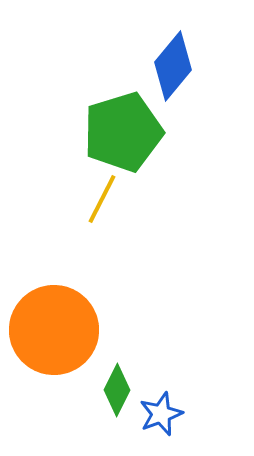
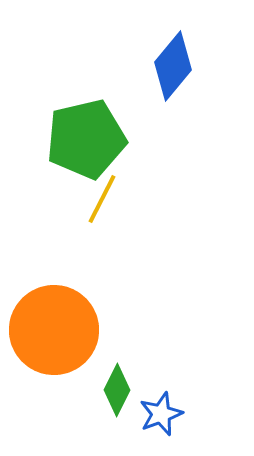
green pentagon: moved 37 px left, 7 px down; rotated 4 degrees clockwise
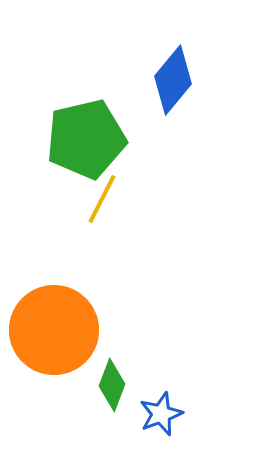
blue diamond: moved 14 px down
green diamond: moved 5 px left, 5 px up; rotated 6 degrees counterclockwise
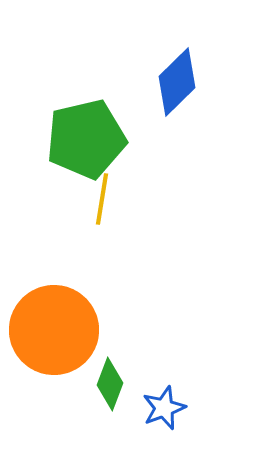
blue diamond: moved 4 px right, 2 px down; rotated 6 degrees clockwise
yellow line: rotated 18 degrees counterclockwise
green diamond: moved 2 px left, 1 px up
blue star: moved 3 px right, 6 px up
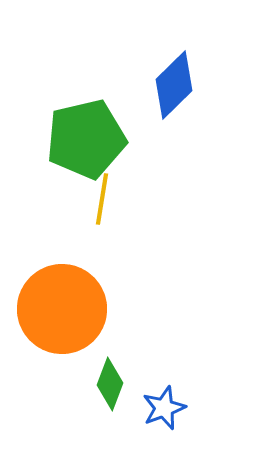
blue diamond: moved 3 px left, 3 px down
orange circle: moved 8 px right, 21 px up
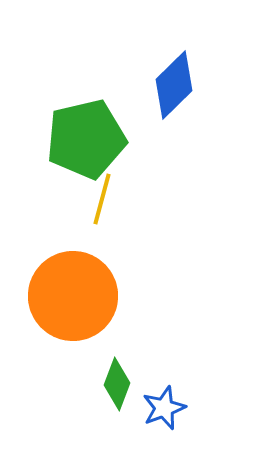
yellow line: rotated 6 degrees clockwise
orange circle: moved 11 px right, 13 px up
green diamond: moved 7 px right
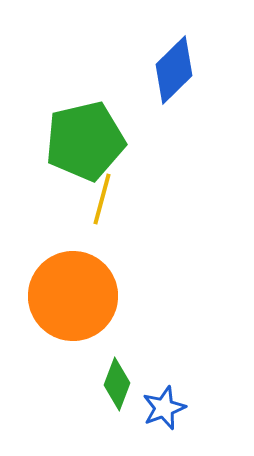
blue diamond: moved 15 px up
green pentagon: moved 1 px left, 2 px down
